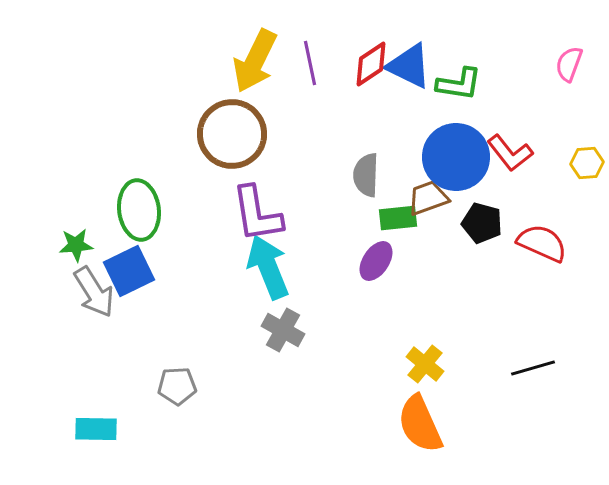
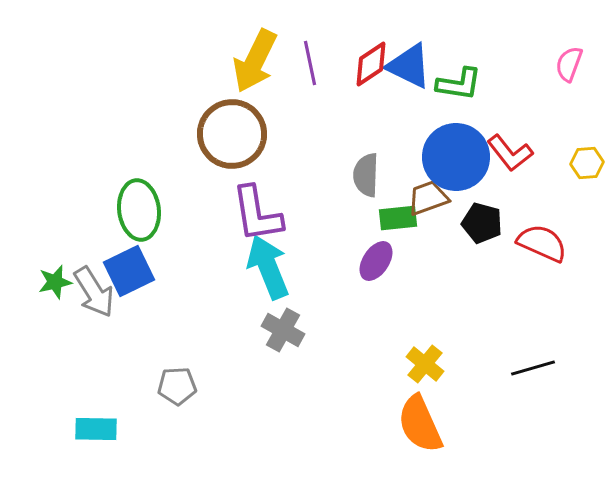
green star: moved 21 px left, 37 px down; rotated 8 degrees counterclockwise
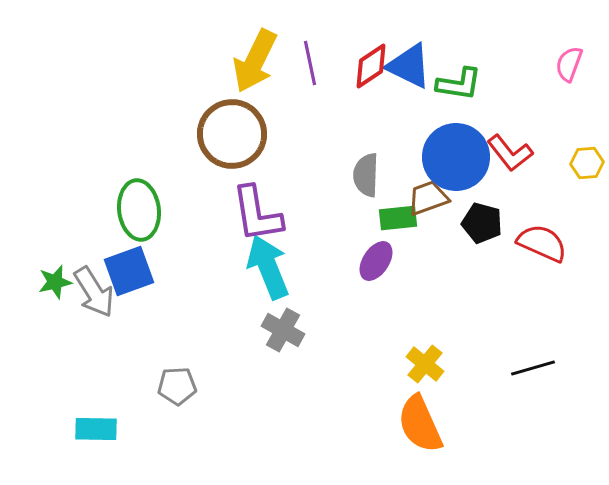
red diamond: moved 2 px down
blue square: rotated 6 degrees clockwise
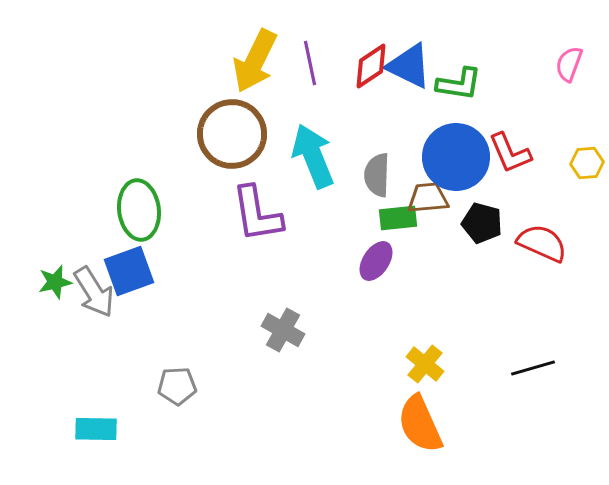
red L-shape: rotated 15 degrees clockwise
gray semicircle: moved 11 px right
brown trapezoid: rotated 15 degrees clockwise
cyan arrow: moved 45 px right, 111 px up
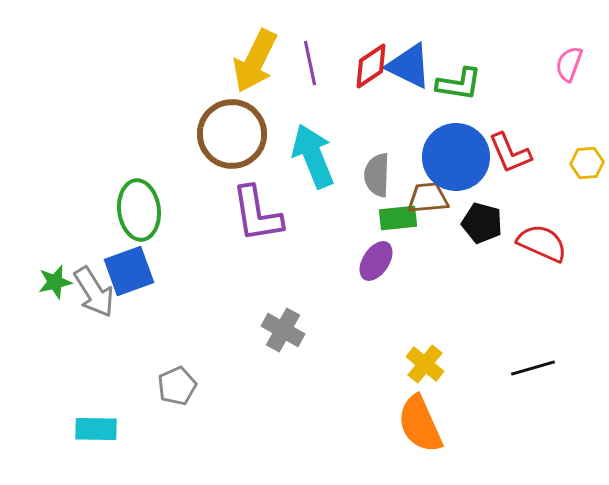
gray pentagon: rotated 21 degrees counterclockwise
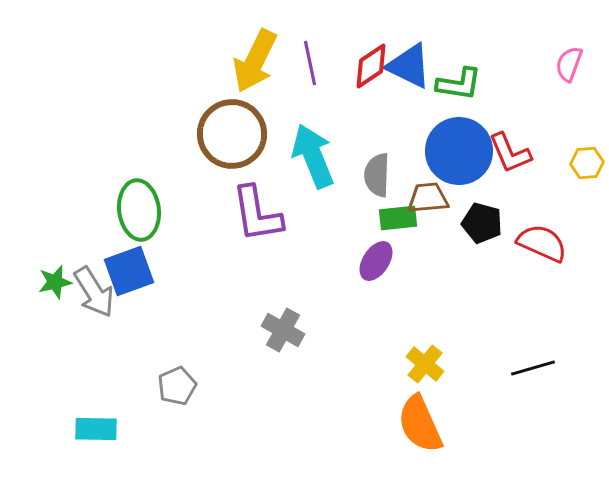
blue circle: moved 3 px right, 6 px up
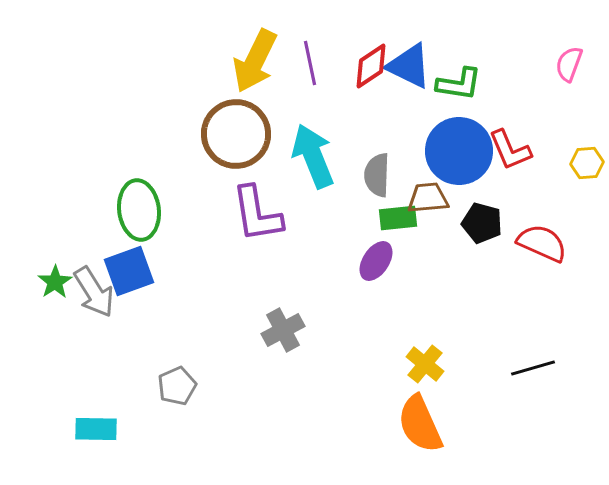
brown circle: moved 4 px right
red L-shape: moved 3 px up
green star: rotated 20 degrees counterclockwise
gray cross: rotated 33 degrees clockwise
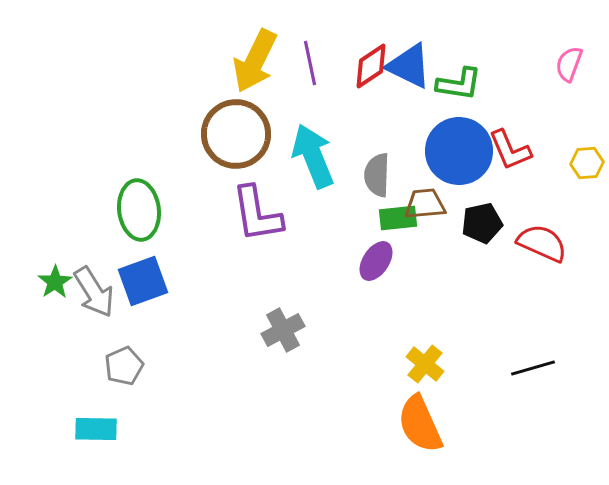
brown trapezoid: moved 3 px left, 6 px down
black pentagon: rotated 27 degrees counterclockwise
blue square: moved 14 px right, 10 px down
gray pentagon: moved 53 px left, 20 px up
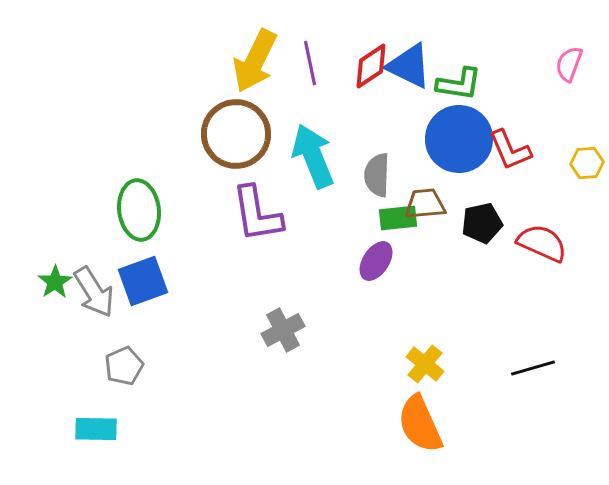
blue circle: moved 12 px up
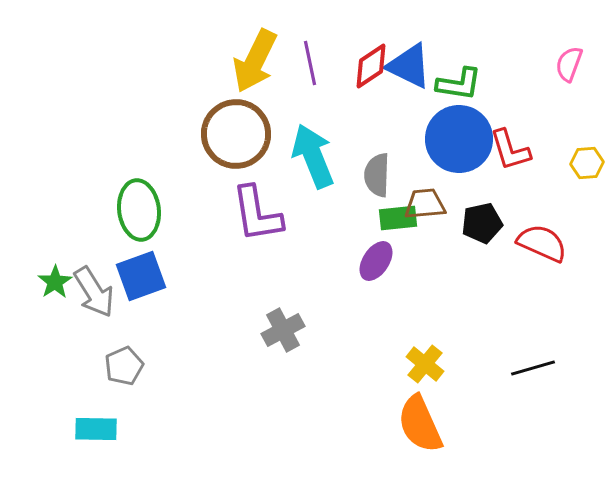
red L-shape: rotated 6 degrees clockwise
blue square: moved 2 px left, 5 px up
